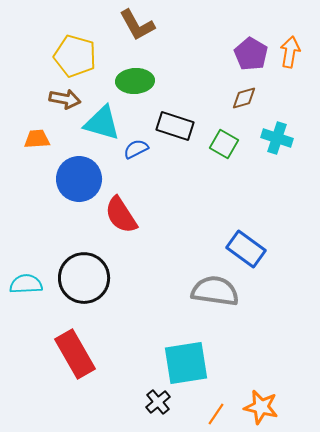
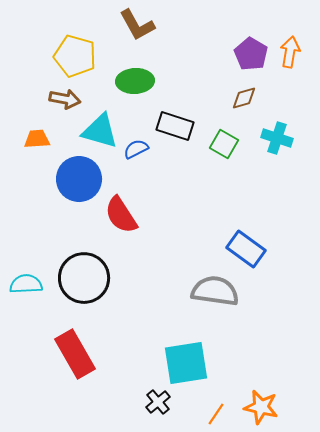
cyan triangle: moved 2 px left, 8 px down
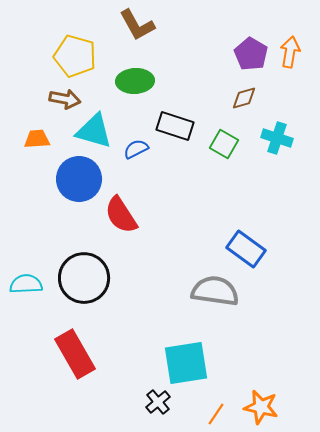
cyan triangle: moved 6 px left
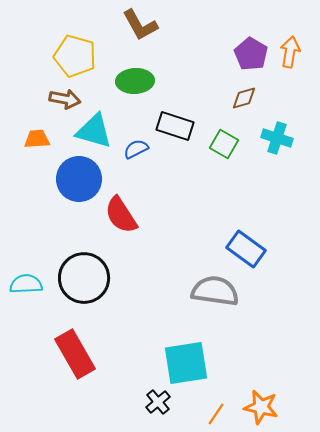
brown L-shape: moved 3 px right
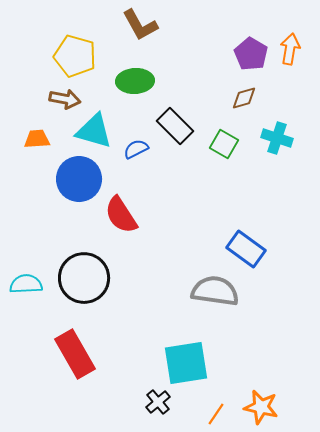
orange arrow: moved 3 px up
black rectangle: rotated 27 degrees clockwise
